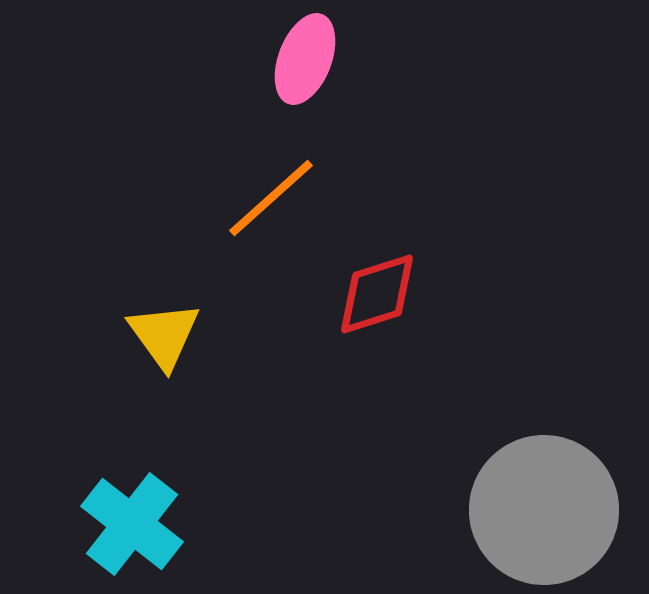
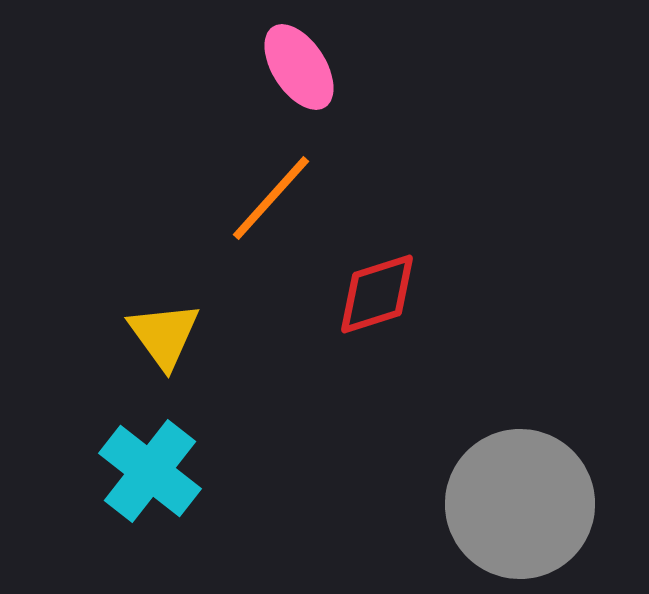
pink ellipse: moved 6 px left, 8 px down; rotated 54 degrees counterclockwise
orange line: rotated 6 degrees counterclockwise
gray circle: moved 24 px left, 6 px up
cyan cross: moved 18 px right, 53 px up
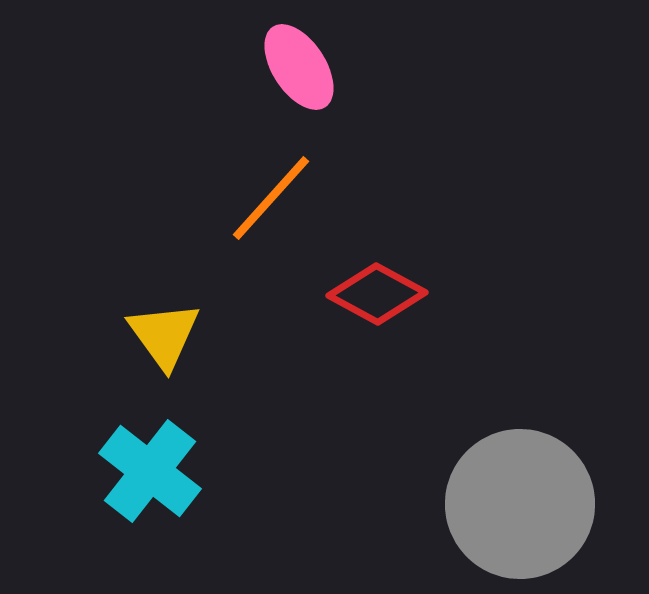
red diamond: rotated 46 degrees clockwise
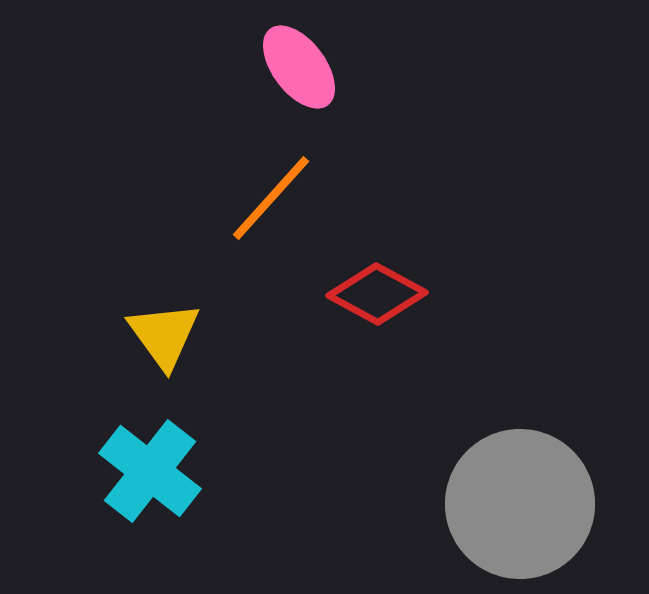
pink ellipse: rotated 4 degrees counterclockwise
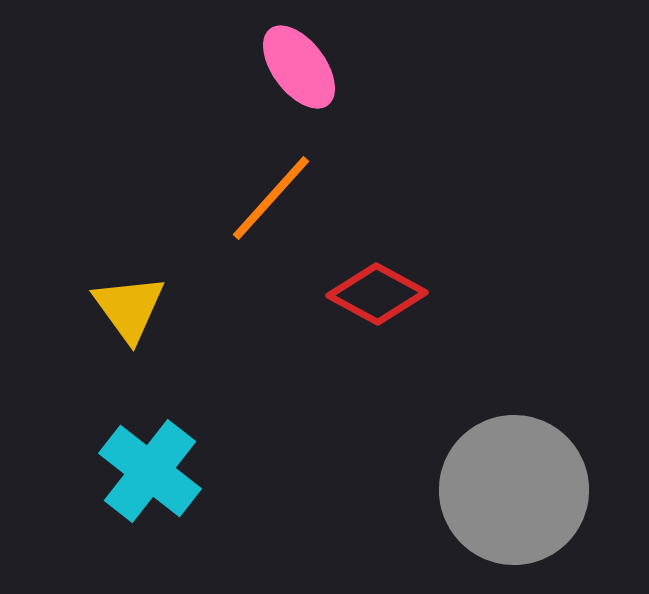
yellow triangle: moved 35 px left, 27 px up
gray circle: moved 6 px left, 14 px up
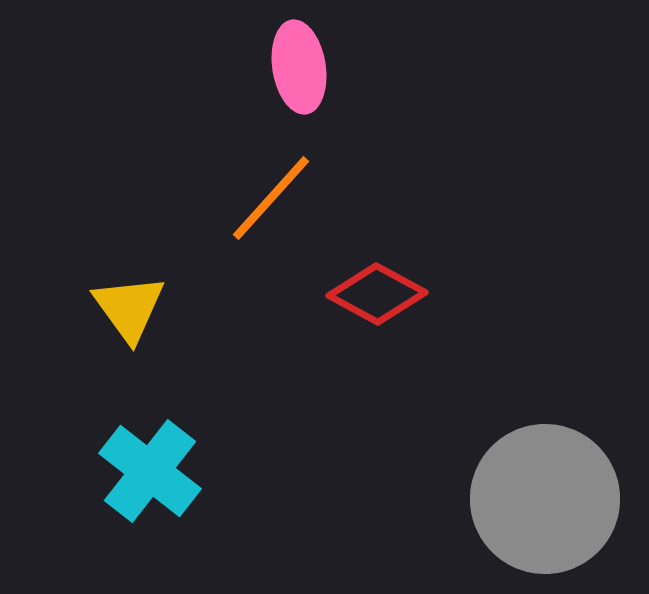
pink ellipse: rotated 28 degrees clockwise
gray circle: moved 31 px right, 9 px down
